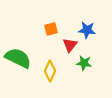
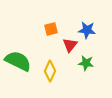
green semicircle: moved 3 px down
green star: moved 2 px right
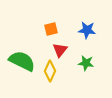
red triangle: moved 10 px left, 5 px down
green semicircle: moved 4 px right
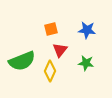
green semicircle: rotated 132 degrees clockwise
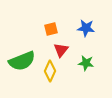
blue star: moved 1 px left, 2 px up
red triangle: moved 1 px right
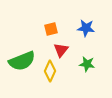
green star: moved 1 px right, 1 px down
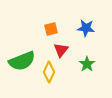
green star: rotated 28 degrees clockwise
yellow diamond: moved 1 px left, 1 px down
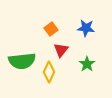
orange square: rotated 24 degrees counterclockwise
green semicircle: rotated 16 degrees clockwise
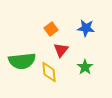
green star: moved 2 px left, 3 px down
yellow diamond: rotated 30 degrees counterclockwise
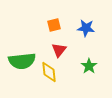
orange square: moved 3 px right, 4 px up; rotated 24 degrees clockwise
red triangle: moved 2 px left
green star: moved 4 px right, 1 px up
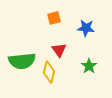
orange square: moved 7 px up
red triangle: rotated 14 degrees counterclockwise
yellow diamond: rotated 20 degrees clockwise
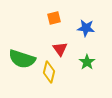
red triangle: moved 1 px right, 1 px up
green semicircle: moved 2 px up; rotated 24 degrees clockwise
green star: moved 2 px left, 4 px up
